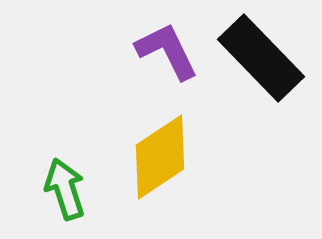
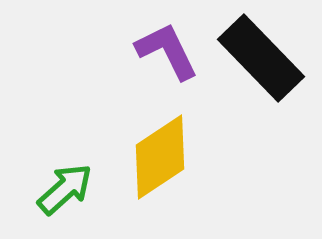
green arrow: rotated 66 degrees clockwise
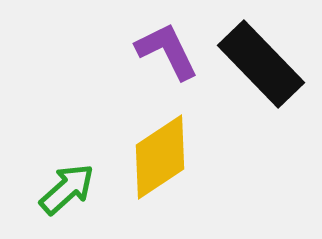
black rectangle: moved 6 px down
green arrow: moved 2 px right
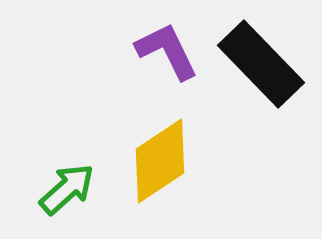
yellow diamond: moved 4 px down
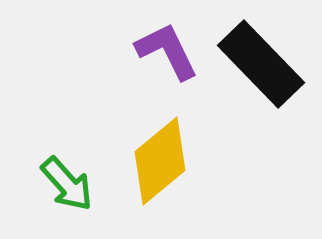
yellow diamond: rotated 6 degrees counterclockwise
green arrow: moved 5 px up; rotated 90 degrees clockwise
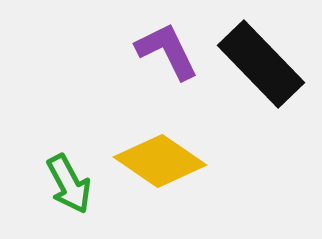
yellow diamond: rotated 74 degrees clockwise
green arrow: moved 2 px right; rotated 14 degrees clockwise
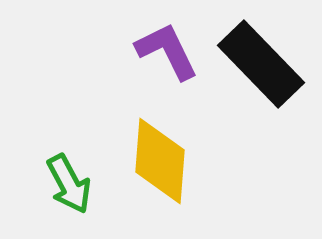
yellow diamond: rotated 60 degrees clockwise
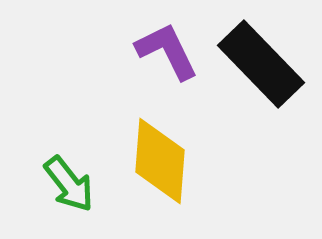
green arrow: rotated 10 degrees counterclockwise
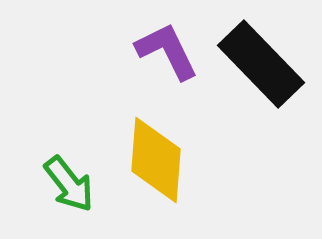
yellow diamond: moved 4 px left, 1 px up
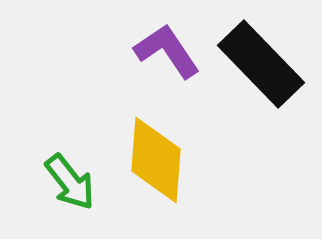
purple L-shape: rotated 8 degrees counterclockwise
green arrow: moved 1 px right, 2 px up
